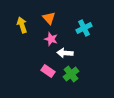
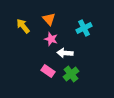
orange triangle: moved 1 px down
yellow arrow: moved 1 px right, 1 px down; rotated 21 degrees counterclockwise
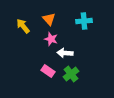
cyan cross: moved 7 px up; rotated 21 degrees clockwise
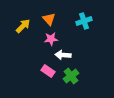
cyan cross: rotated 14 degrees counterclockwise
yellow arrow: rotated 84 degrees clockwise
pink star: rotated 24 degrees counterclockwise
white arrow: moved 2 px left, 2 px down
green cross: moved 2 px down
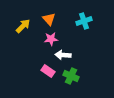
green cross: rotated 28 degrees counterclockwise
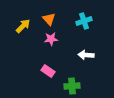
white arrow: moved 23 px right
green cross: moved 1 px right, 10 px down; rotated 28 degrees counterclockwise
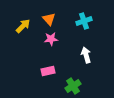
white arrow: rotated 70 degrees clockwise
pink rectangle: rotated 48 degrees counterclockwise
green cross: moved 1 px right; rotated 28 degrees counterclockwise
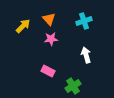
pink rectangle: rotated 40 degrees clockwise
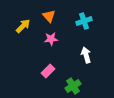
orange triangle: moved 3 px up
pink rectangle: rotated 72 degrees counterclockwise
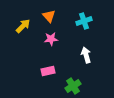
pink rectangle: rotated 32 degrees clockwise
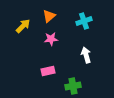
orange triangle: rotated 32 degrees clockwise
green cross: rotated 21 degrees clockwise
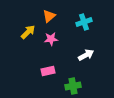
cyan cross: moved 1 px down
yellow arrow: moved 5 px right, 6 px down
white arrow: rotated 77 degrees clockwise
